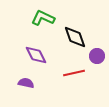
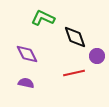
purple diamond: moved 9 px left, 1 px up
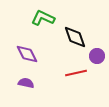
red line: moved 2 px right
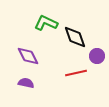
green L-shape: moved 3 px right, 5 px down
purple diamond: moved 1 px right, 2 px down
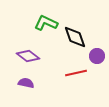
purple diamond: rotated 25 degrees counterclockwise
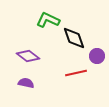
green L-shape: moved 2 px right, 3 px up
black diamond: moved 1 px left, 1 px down
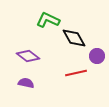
black diamond: rotated 10 degrees counterclockwise
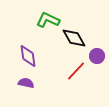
purple diamond: rotated 45 degrees clockwise
red line: moved 2 px up; rotated 35 degrees counterclockwise
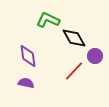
purple circle: moved 2 px left
red line: moved 2 px left
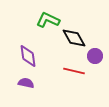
red line: rotated 60 degrees clockwise
